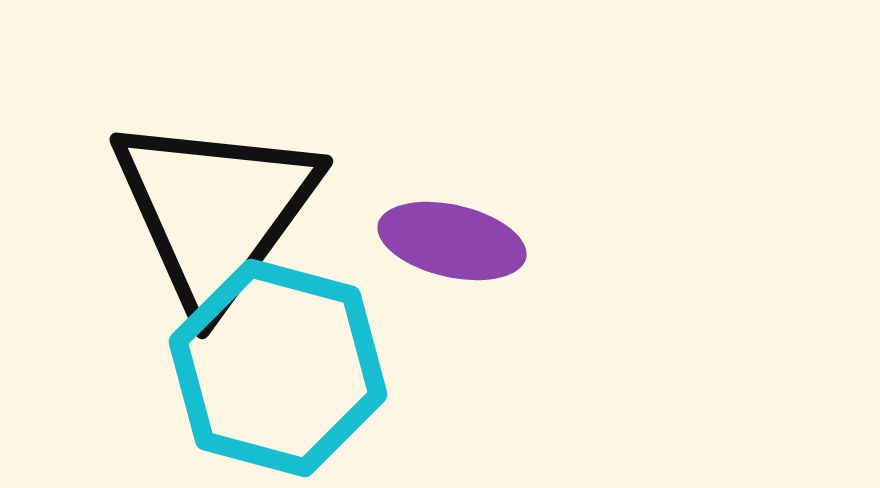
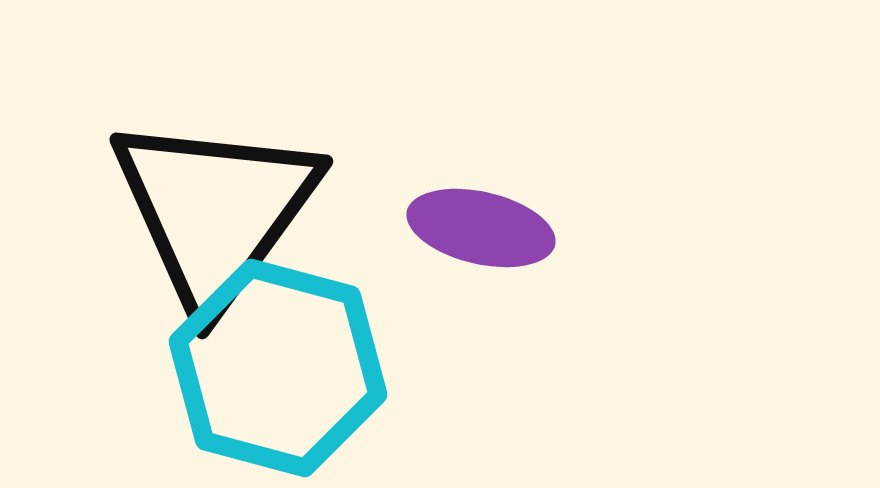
purple ellipse: moved 29 px right, 13 px up
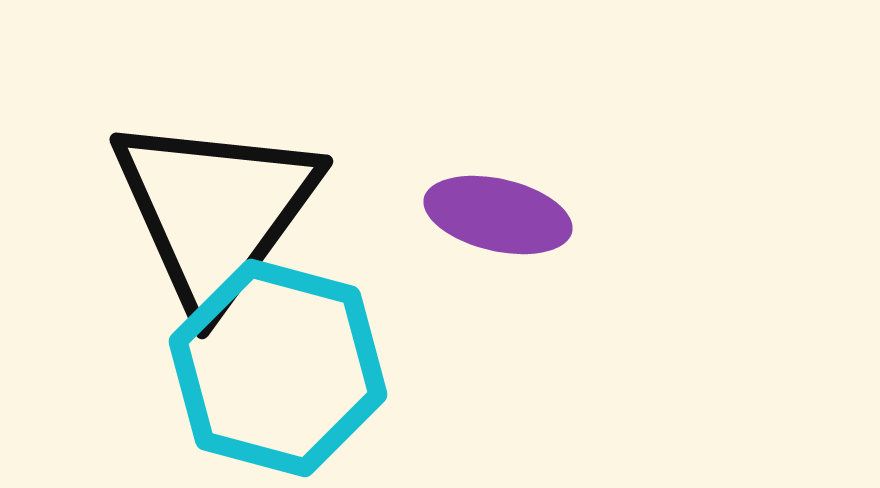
purple ellipse: moved 17 px right, 13 px up
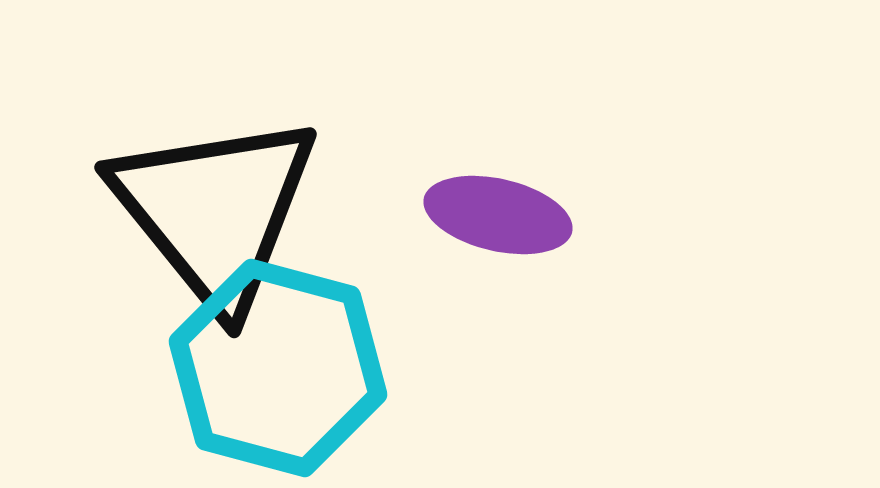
black triangle: rotated 15 degrees counterclockwise
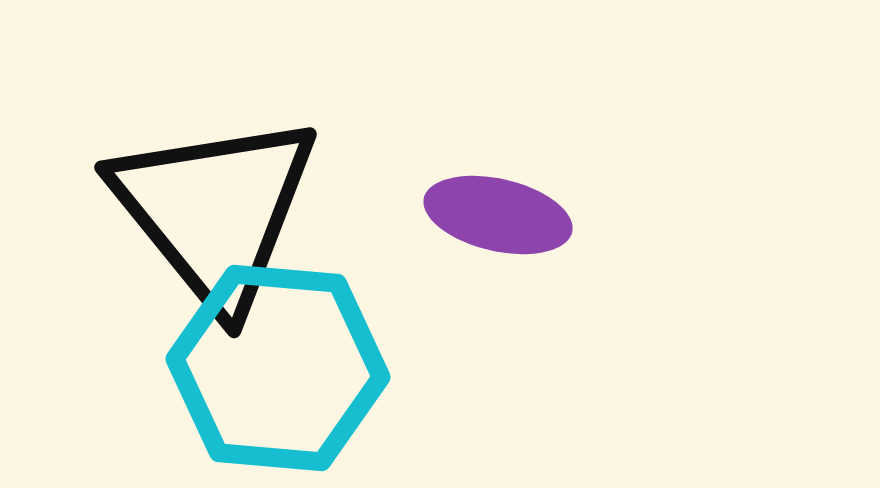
cyan hexagon: rotated 10 degrees counterclockwise
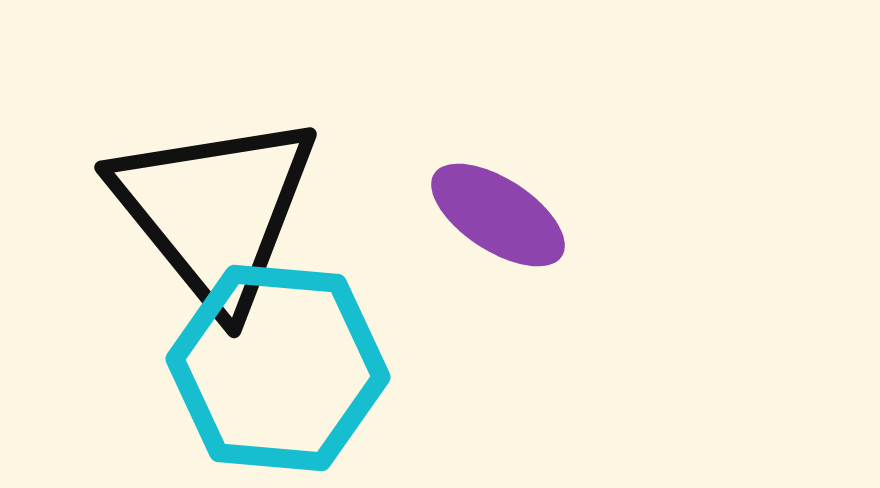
purple ellipse: rotated 20 degrees clockwise
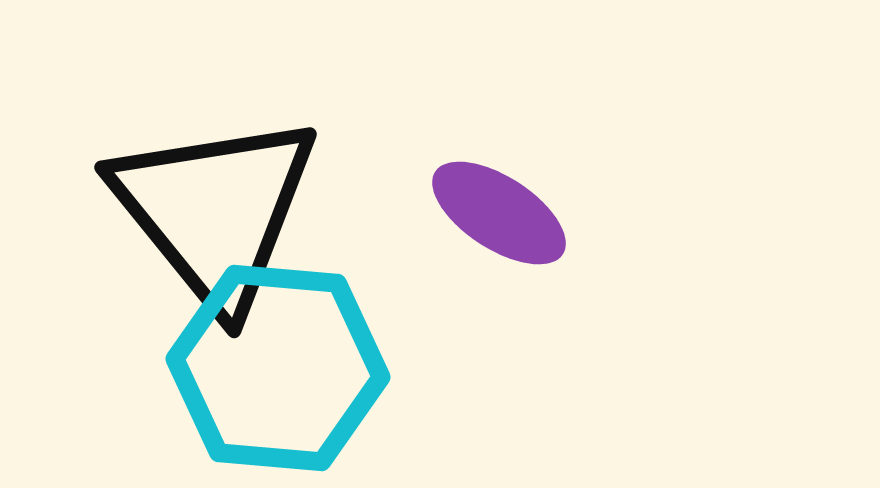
purple ellipse: moved 1 px right, 2 px up
